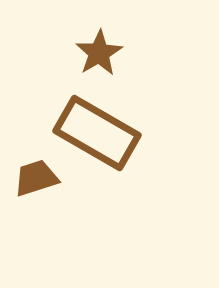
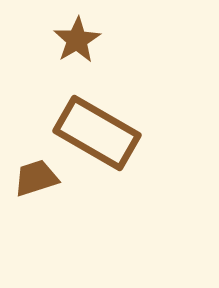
brown star: moved 22 px left, 13 px up
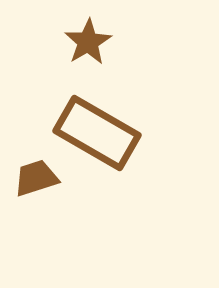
brown star: moved 11 px right, 2 px down
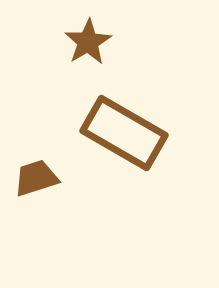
brown rectangle: moved 27 px right
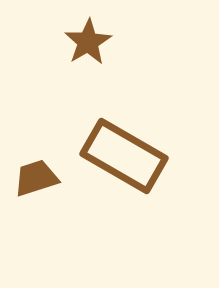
brown rectangle: moved 23 px down
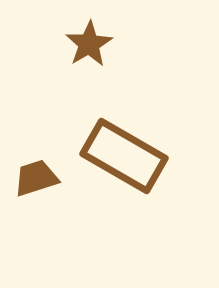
brown star: moved 1 px right, 2 px down
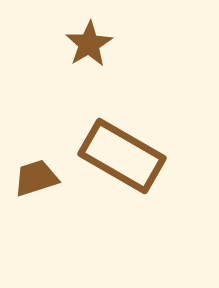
brown rectangle: moved 2 px left
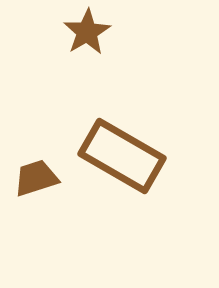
brown star: moved 2 px left, 12 px up
